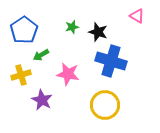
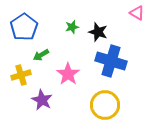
pink triangle: moved 3 px up
blue pentagon: moved 3 px up
pink star: rotated 25 degrees clockwise
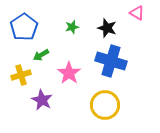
black star: moved 9 px right, 4 px up
pink star: moved 1 px right, 1 px up
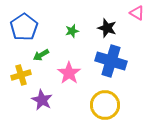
green star: moved 4 px down
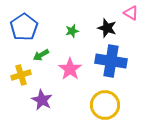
pink triangle: moved 6 px left
blue cross: rotated 8 degrees counterclockwise
pink star: moved 1 px right, 4 px up
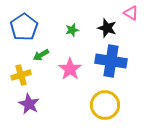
green star: moved 1 px up
purple star: moved 13 px left, 4 px down
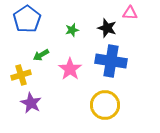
pink triangle: moved 1 px left; rotated 28 degrees counterclockwise
blue pentagon: moved 3 px right, 8 px up
purple star: moved 2 px right, 1 px up
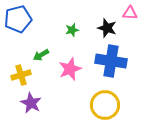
blue pentagon: moved 9 px left; rotated 20 degrees clockwise
pink star: rotated 15 degrees clockwise
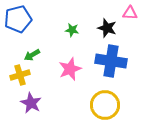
green star: rotated 24 degrees clockwise
green arrow: moved 9 px left
yellow cross: moved 1 px left
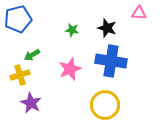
pink triangle: moved 9 px right
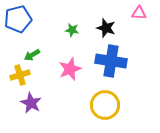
black star: moved 1 px left
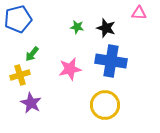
green star: moved 5 px right, 3 px up
green arrow: moved 1 px up; rotated 21 degrees counterclockwise
pink star: rotated 10 degrees clockwise
